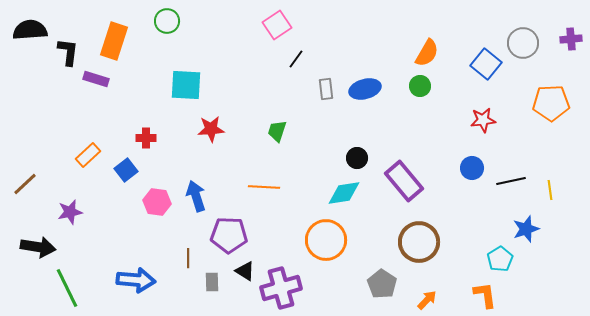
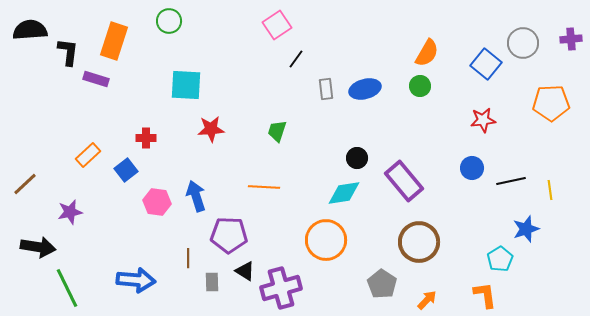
green circle at (167, 21): moved 2 px right
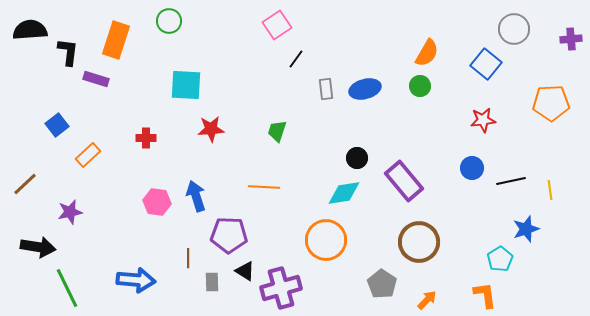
orange rectangle at (114, 41): moved 2 px right, 1 px up
gray circle at (523, 43): moved 9 px left, 14 px up
blue square at (126, 170): moved 69 px left, 45 px up
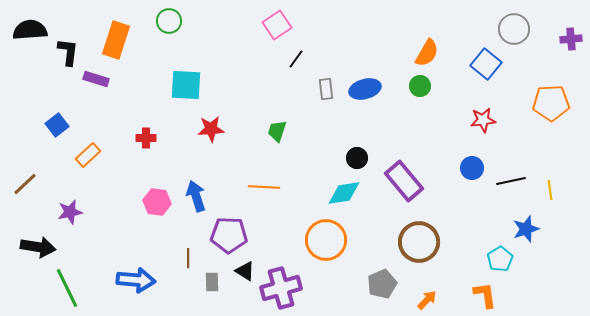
gray pentagon at (382, 284): rotated 16 degrees clockwise
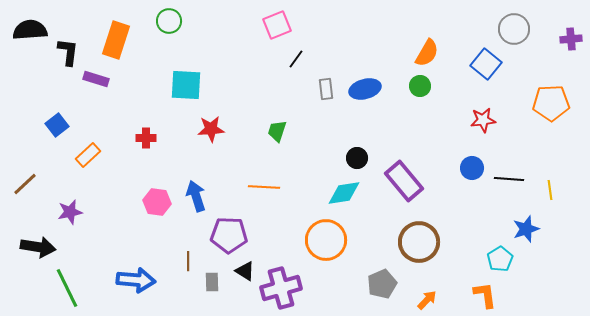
pink square at (277, 25): rotated 12 degrees clockwise
black line at (511, 181): moved 2 px left, 2 px up; rotated 16 degrees clockwise
brown line at (188, 258): moved 3 px down
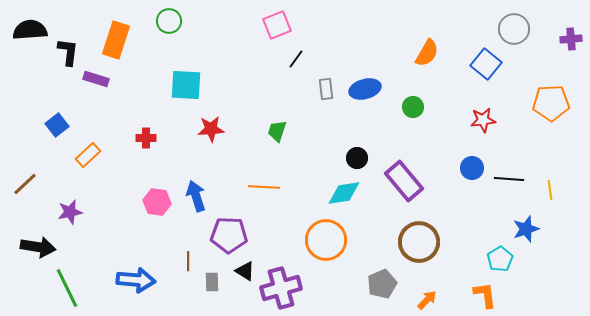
green circle at (420, 86): moved 7 px left, 21 px down
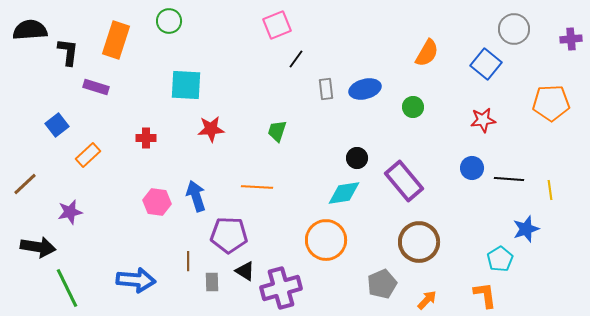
purple rectangle at (96, 79): moved 8 px down
orange line at (264, 187): moved 7 px left
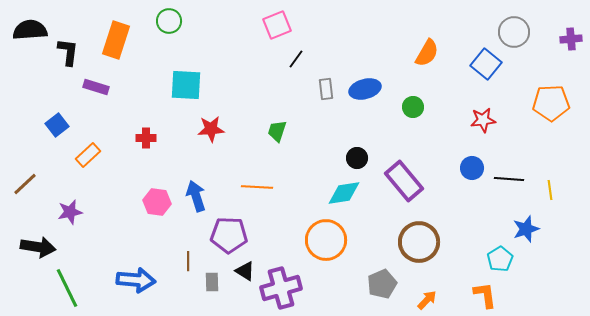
gray circle at (514, 29): moved 3 px down
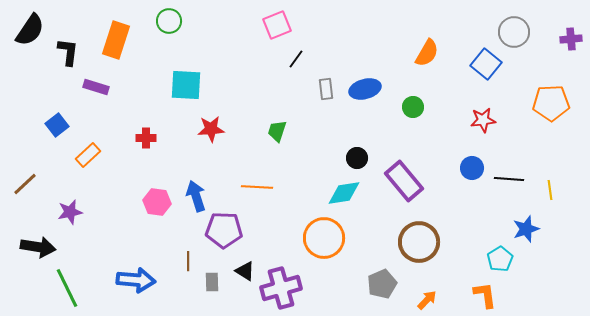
black semicircle at (30, 30): rotated 128 degrees clockwise
purple pentagon at (229, 235): moved 5 px left, 5 px up
orange circle at (326, 240): moved 2 px left, 2 px up
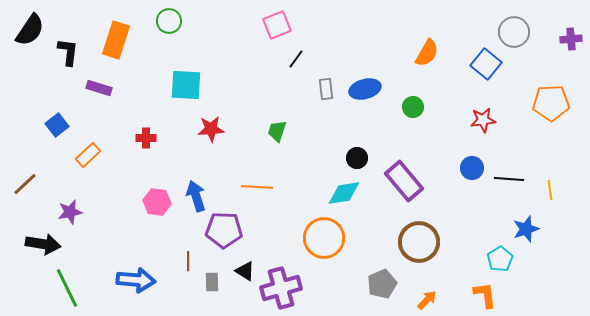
purple rectangle at (96, 87): moved 3 px right, 1 px down
black arrow at (38, 247): moved 5 px right, 3 px up
